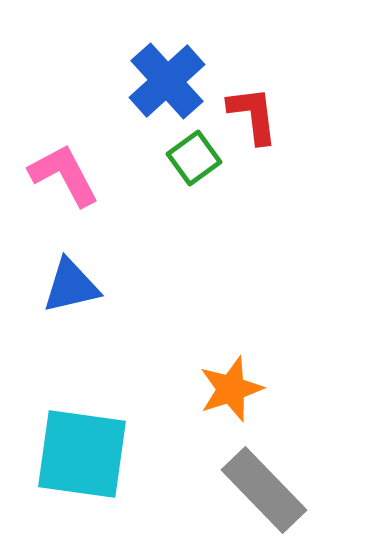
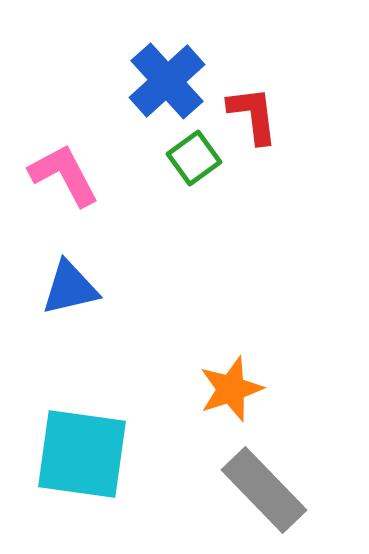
blue triangle: moved 1 px left, 2 px down
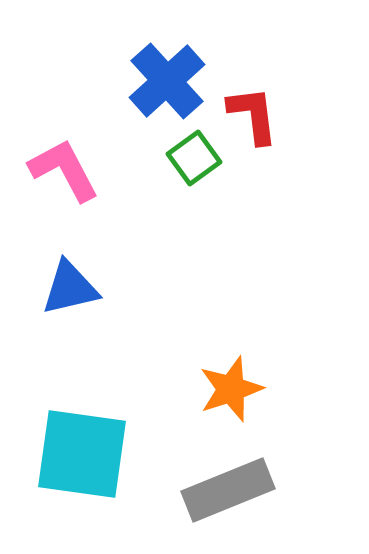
pink L-shape: moved 5 px up
gray rectangle: moved 36 px left; rotated 68 degrees counterclockwise
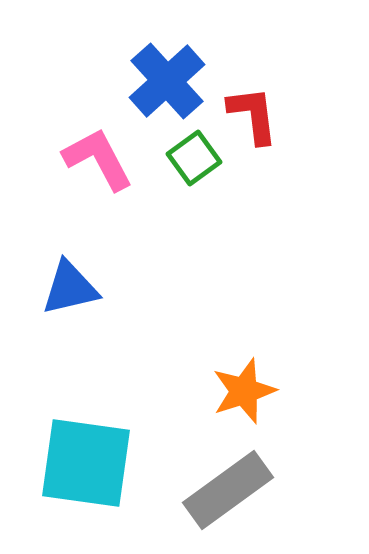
pink L-shape: moved 34 px right, 11 px up
orange star: moved 13 px right, 2 px down
cyan square: moved 4 px right, 9 px down
gray rectangle: rotated 14 degrees counterclockwise
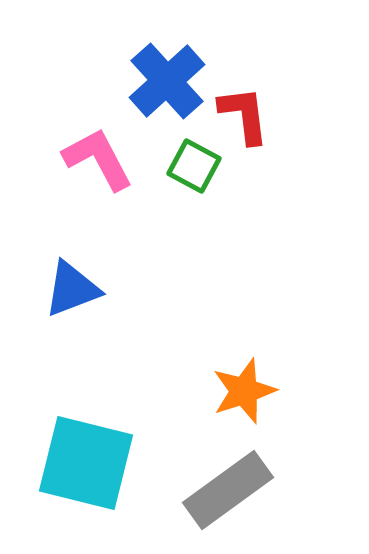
red L-shape: moved 9 px left
green square: moved 8 px down; rotated 26 degrees counterclockwise
blue triangle: moved 2 px right, 1 px down; rotated 8 degrees counterclockwise
cyan square: rotated 6 degrees clockwise
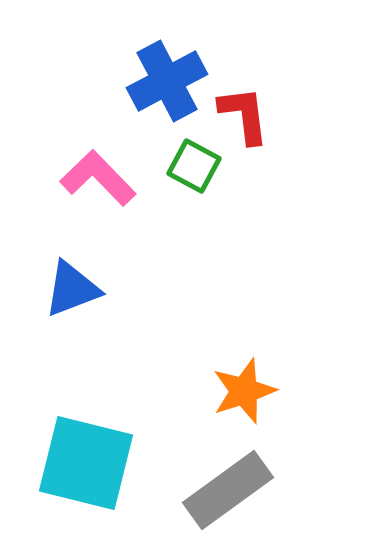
blue cross: rotated 14 degrees clockwise
pink L-shape: moved 19 px down; rotated 16 degrees counterclockwise
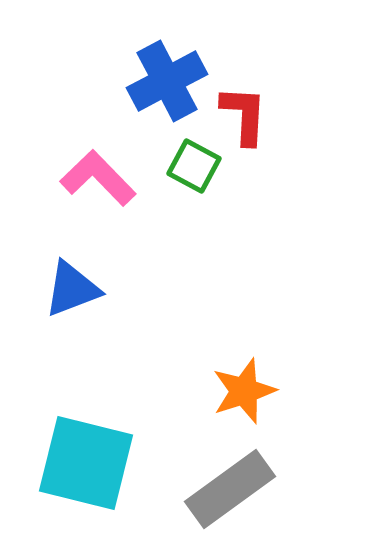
red L-shape: rotated 10 degrees clockwise
gray rectangle: moved 2 px right, 1 px up
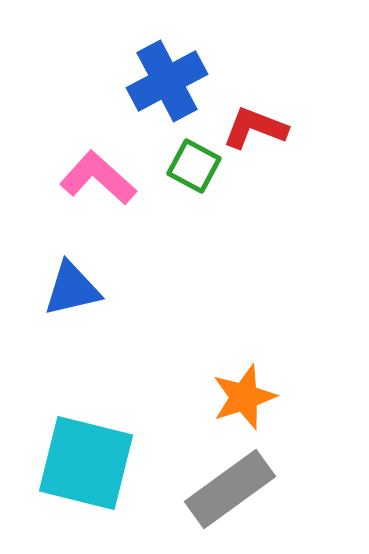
red L-shape: moved 11 px right, 13 px down; rotated 72 degrees counterclockwise
pink L-shape: rotated 4 degrees counterclockwise
blue triangle: rotated 8 degrees clockwise
orange star: moved 6 px down
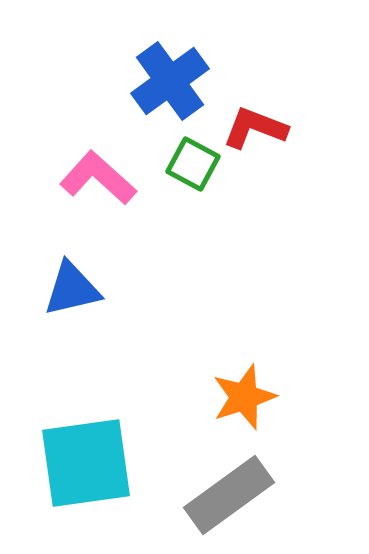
blue cross: moved 3 px right; rotated 8 degrees counterclockwise
green square: moved 1 px left, 2 px up
cyan square: rotated 22 degrees counterclockwise
gray rectangle: moved 1 px left, 6 px down
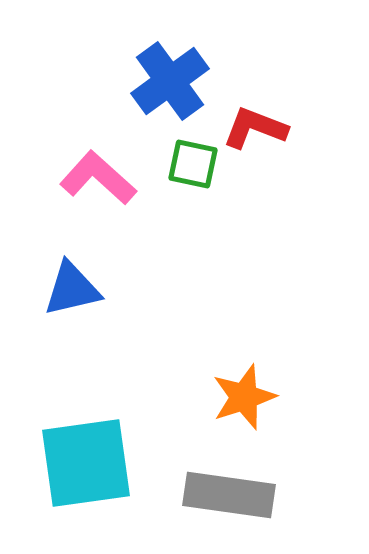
green square: rotated 16 degrees counterclockwise
gray rectangle: rotated 44 degrees clockwise
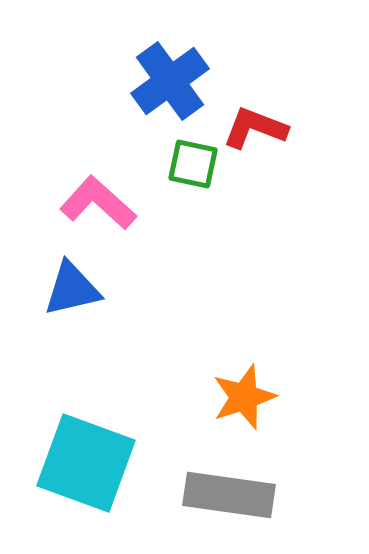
pink L-shape: moved 25 px down
cyan square: rotated 28 degrees clockwise
